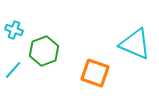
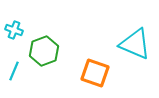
cyan line: moved 1 px right, 1 px down; rotated 18 degrees counterclockwise
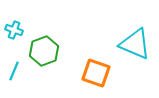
orange square: moved 1 px right
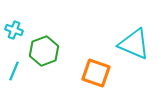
cyan triangle: moved 1 px left
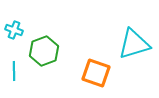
cyan triangle: rotated 40 degrees counterclockwise
cyan line: rotated 24 degrees counterclockwise
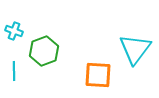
cyan cross: moved 1 px down
cyan triangle: moved 1 px right, 5 px down; rotated 36 degrees counterclockwise
orange square: moved 2 px right, 2 px down; rotated 16 degrees counterclockwise
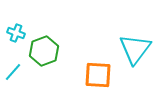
cyan cross: moved 2 px right, 2 px down
cyan line: moved 1 px left, 1 px down; rotated 42 degrees clockwise
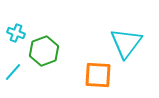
cyan triangle: moved 9 px left, 6 px up
